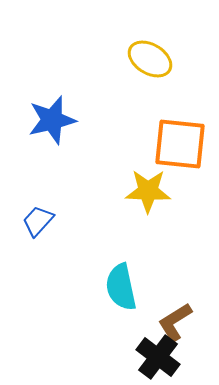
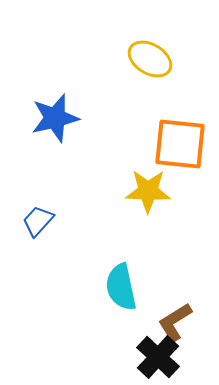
blue star: moved 3 px right, 2 px up
black cross: rotated 6 degrees clockwise
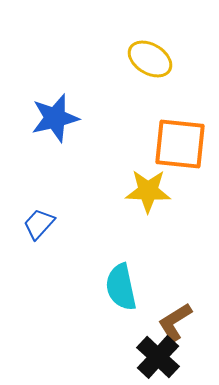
blue trapezoid: moved 1 px right, 3 px down
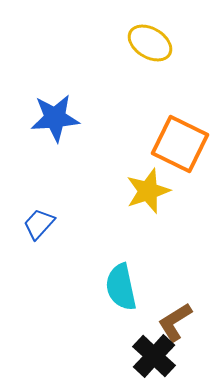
yellow ellipse: moved 16 px up
blue star: rotated 9 degrees clockwise
orange square: rotated 20 degrees clockwise
yellow star: rotated 21 degrees counterclockwise
black cross: moved 4 px left, 1 px up
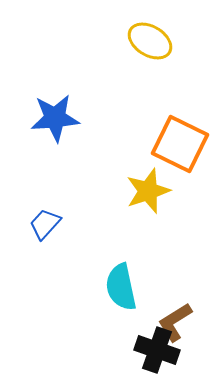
yellow ellipse: moved 2 px up
blue trapezoid: moved 6 px right
black cross: moved 3 px right, 6 px up; rotated 24 degrees counterclockwise
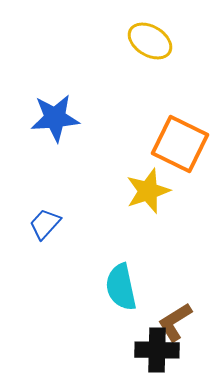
black cross: rotated 18 degrees counterclockwise
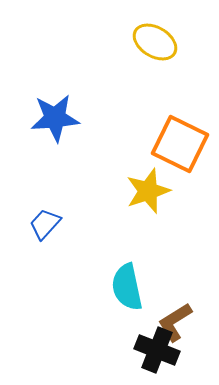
yellow ellipse: moved 5 px right, 1 px down
cyan semicircle: moved 6 px right
black cross: rotated 21 degrees clockwise
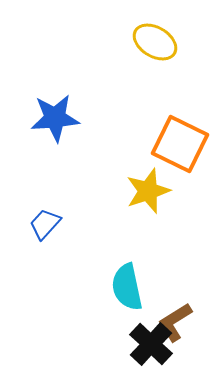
black cross: moved 6 px left, 6 px up; rotated 21 degrees clockwise
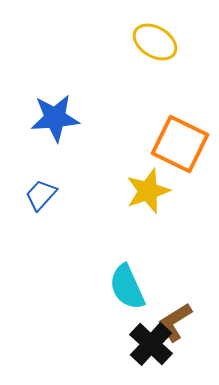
blue trapezoid: moved 4 px left, 29 px up
cyan semicircle: rotated 12 degrees counterclockwise
